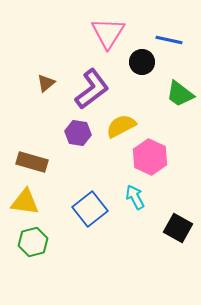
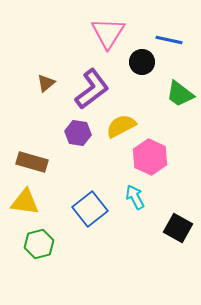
green hexagon: moved 6 px right, 2 px down
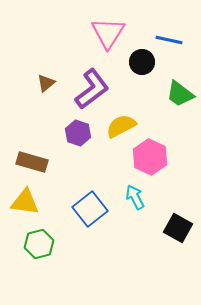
purple hexagon: rotated 10 degrees clockwise
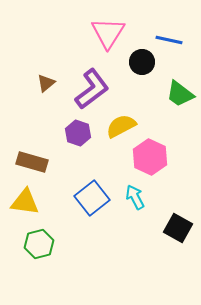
blue square: moved 2 px right, 11 px up
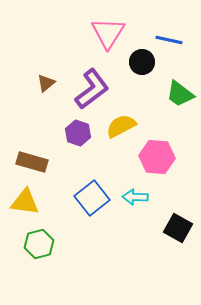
pink hexagon: moved 7 px right; rotated 20 degrees counterclockwise
cyan arrow: rotated 60 degrees counterclockwise
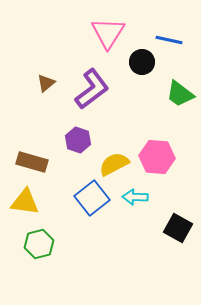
yellow semicircle: moved 7 px left, 38 px down
purple hexagon: moved 7 px down
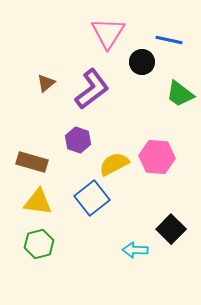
cyan arrow: moved 53 px down
yellow triangle: moved 13 px right
black square: moved 7 px left, 1 px down; rotated 16 degrees clockwise
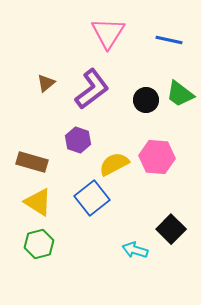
black circle: moved 4 px right, 38 px down
yellow triangle: rotated 24 degrees clockwise
cyan arrow: rotated 15 degrees clockwise
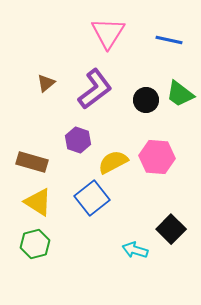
purple L-shape: moved 3 px right
yellow semicircle: moved 1 px left, 2 px up
green hexagon: moved 4 px left
